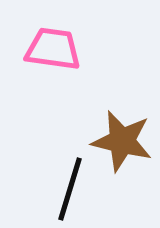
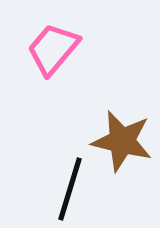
pink trapezoid: rotated 58 degrees counterclockwise
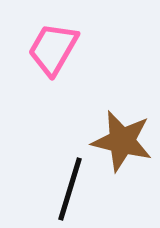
pink trapezoid: rotated 10 degrees counterclockwise
